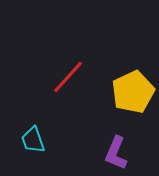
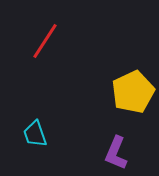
red line: moved 23 px left, 36 px up; rotated 9 degrees counterclockwise
cyan trapezoid: moved 2 px right, 6 px up
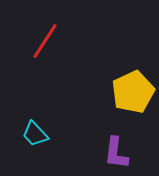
cyan trapezoid: rotated 24 degrees counterclockwise
purple L-shape: rotated 16 degrees counterclockwise
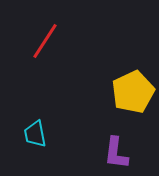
cyan trapezoid: rotated 32 degrees clockwise
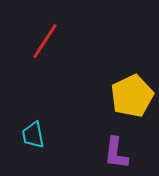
yellow pentagon: moved 1 px left, 4 px down
cyan trapezoid: moved 2 px left, 1 px down
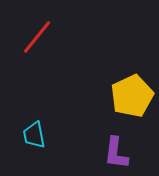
red line: moved 8 px left, 4 px up; rotated 6 degrees clockwise
cyan trapezoid: moved 1 px right
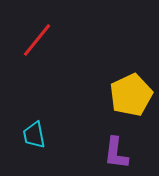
red line: moved 3 px down
yellow pentagon: moved 1 px left, 1 px up
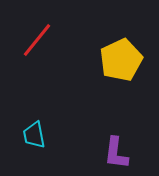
yellow pentagon: moved 10 px left, 35 px up
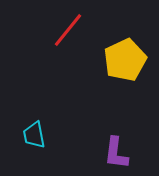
red line: moved 31 px right, 10 px up
yellow pentagon: moved 4 px right
